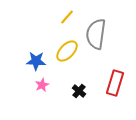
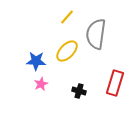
pink star: moved 1 px left, 1 px up
black cross: rotated 24 degrees counterclockwise
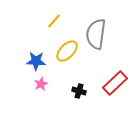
yellow line: moved 13 px left, 4 px down
red rectangle: rotated 30 degrees clockwise
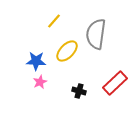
pink star: moved 1 px left, 2 px up
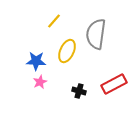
yellow ellipse: rotated 20 degrees counterclockwise
red rectangle: moved 1 px left, 1 px down; rotated 15 degrees clockwise
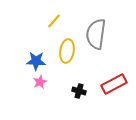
yellow ellipse: rotated 15 degrees counterclockwise
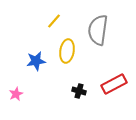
gray semicircle: moved 2 px right, 4 px up
blue star: rotated 12 degrees counterclockwise
pink star: moved 24 px left, 12 px down
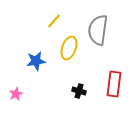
yellow ellipse: moved 2 px right, 3 px up; rotated 10 degrees clockwise
red rectangle: rotated 55 degrees counterclockwise
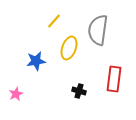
red rectangle: moved 5 px up
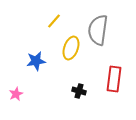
yellow ellipse: moved 2 px right
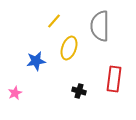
gray semicircle: moved 2 px right, 4 px up; rotated 8 degrees counterclockwise
yellow ellipse: moved 2 px left
pink star: moved 1 px left, 1 px up
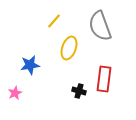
gray semicircle: rotated 20 degrees counterclockwise
blue star: moved 6 px left, 4 px down
red rectangle: moved 10 px left
